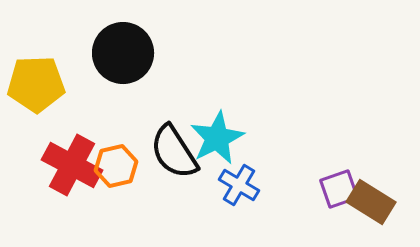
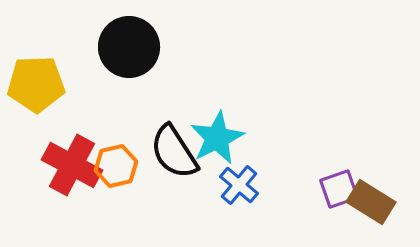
black circle: moved 6 px right, 6 px up
blue cross: rotated 9 degrees clockwise
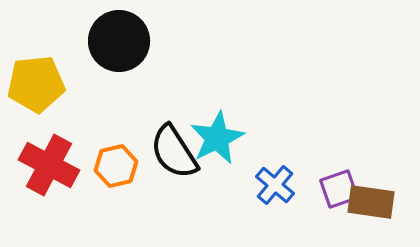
black circle: moved 10 px left, 6 px up
yellow pentagon: rotated 4 degrees counterclockwise
red cross: moved 23 px left
blue cross: moved 36 px right
brown rectangle: rotated 24 degrees counterclockwise
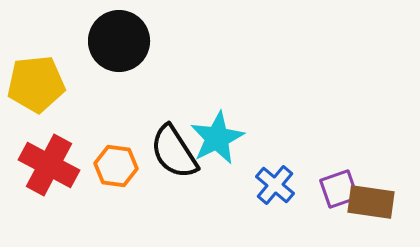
orange hexagon: rotated 21 degrees clockwise
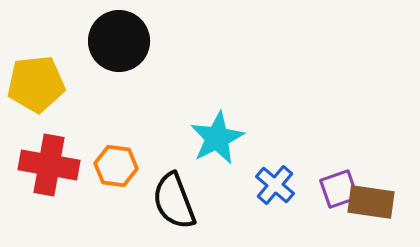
black semicircle: moved 49 px down; rotated 12 degrees clockwise
red cross: rotated 18 degrees counterclockwise
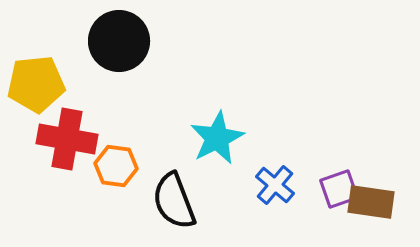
red cross: moved 18 px right, 26 px up
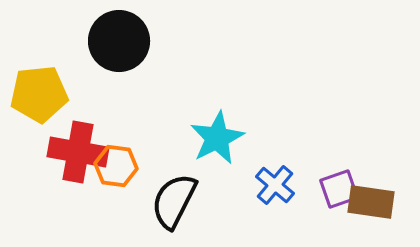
yellow pentagon: moved 3 px right, 10 px down
red cross: moved 11 px right, 13 px down
black semicircle: rotated 48 degrees clockwise
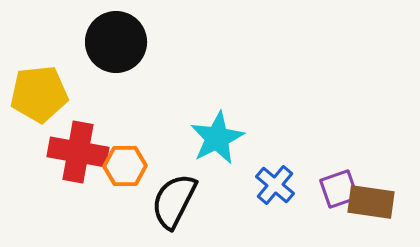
black circle: moved 3 px left, 1 px down
orange hexagon: moved 9 px right; rotated 9 degrees counterclockwise
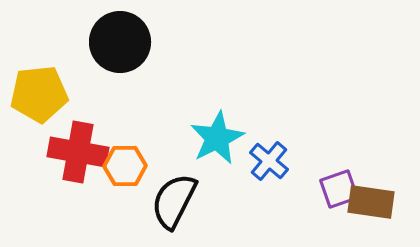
black circle: moved 4 px right
blue cross: moved 6 px left, 24 px up
